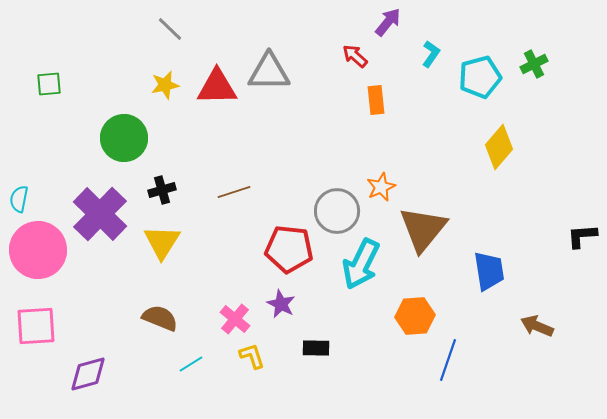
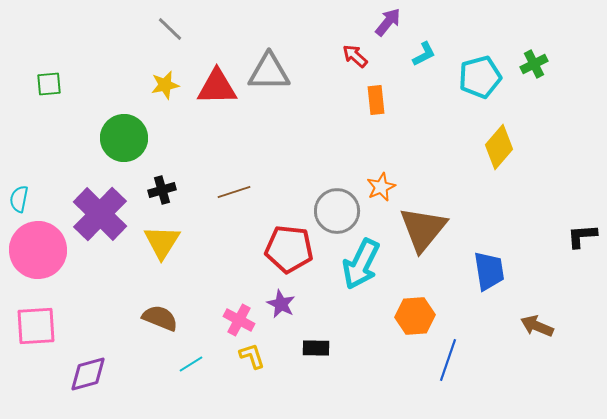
cyan L-shape: moved 7 px left; rotated 28 degrees clockwise
pink cross: moved 4 px right, 1 px down; rotated 12 degrees counterclockwise
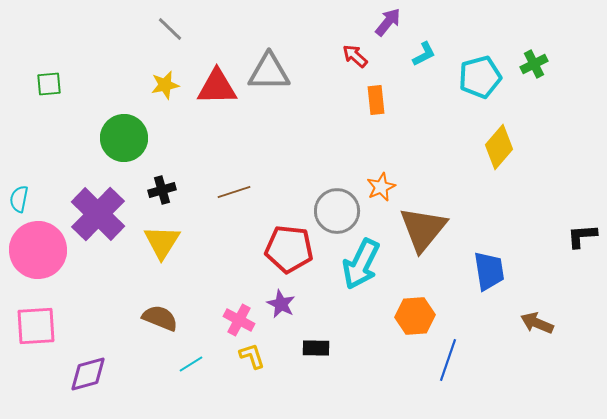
purple cross: moved 2 px left
brown arrow: moved 3 px up
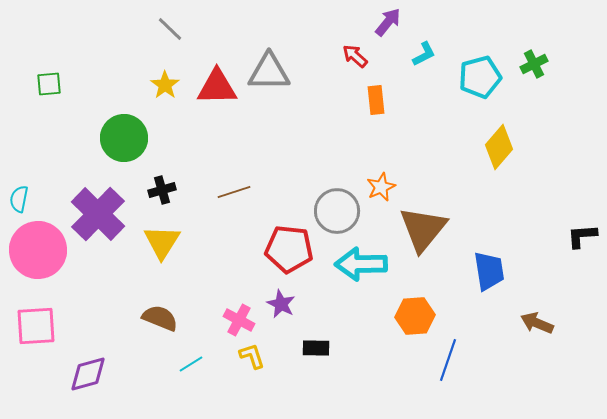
yellow star: rotated 24 degrees counterclockwise
cyan arrow: rotated 63 degrees clockwise
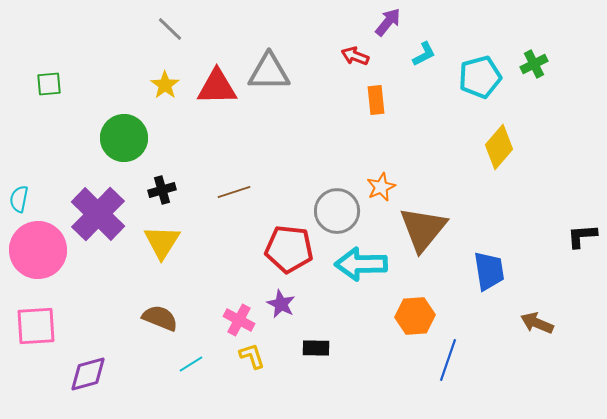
red arrow: rotated 20 degrees counterclockwise
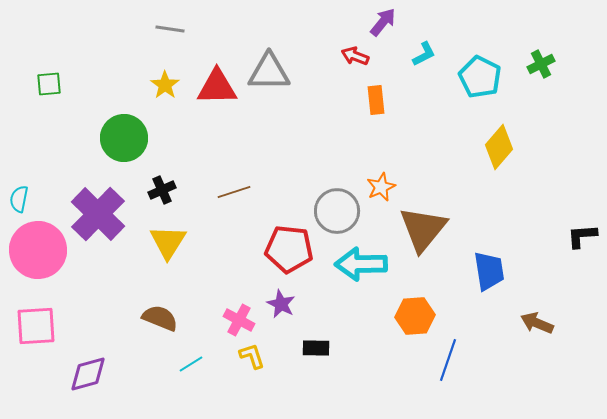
purple arrow: moved 5 px left
gray line: rotated 36 degrees counterclockwise
green cross: moved 7 px right
cyan pentagon: rotated 30 degrees counterclockwise
black cross: rotated 8 degrees counterclockwise
yellow triangle: moved 6 px right
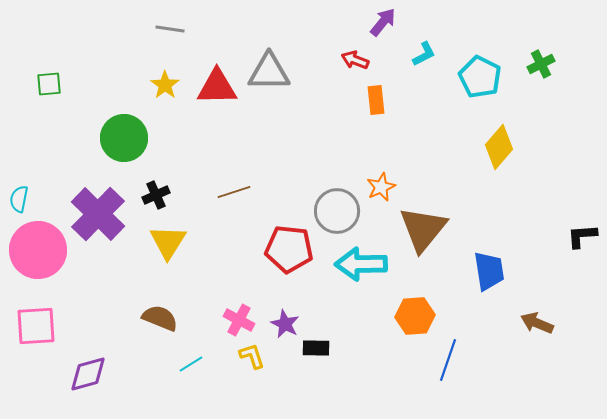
red arrow: moved 4 px down
black cross: moved 6 px left, 5 px down
purple star: moved 4 px right, 20 px down
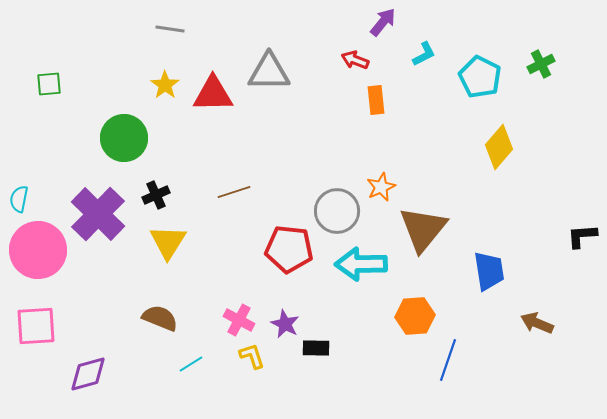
red triangle: moved 4 px left, 7 px down
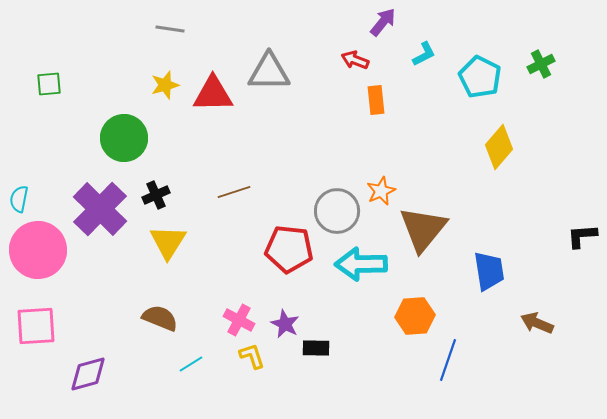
yellow star: rotated 20 degrees clockwise
orange star: moved 4 px down
purple cross: moved 2 px right, 5 px up
